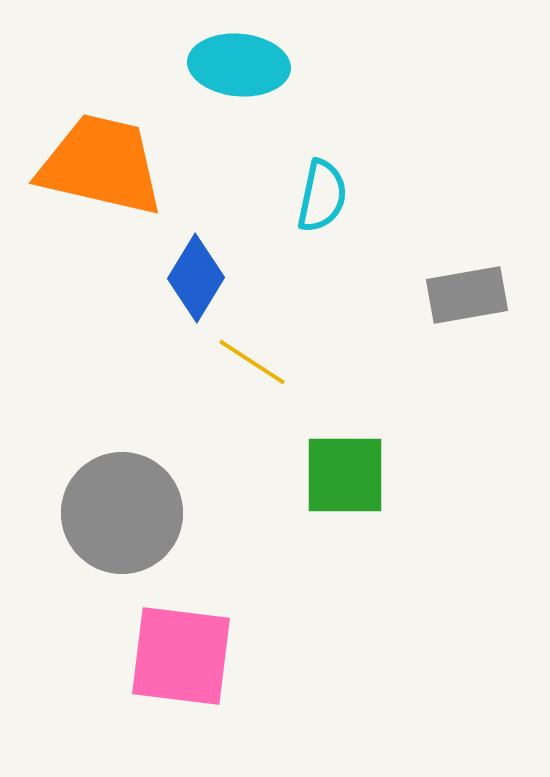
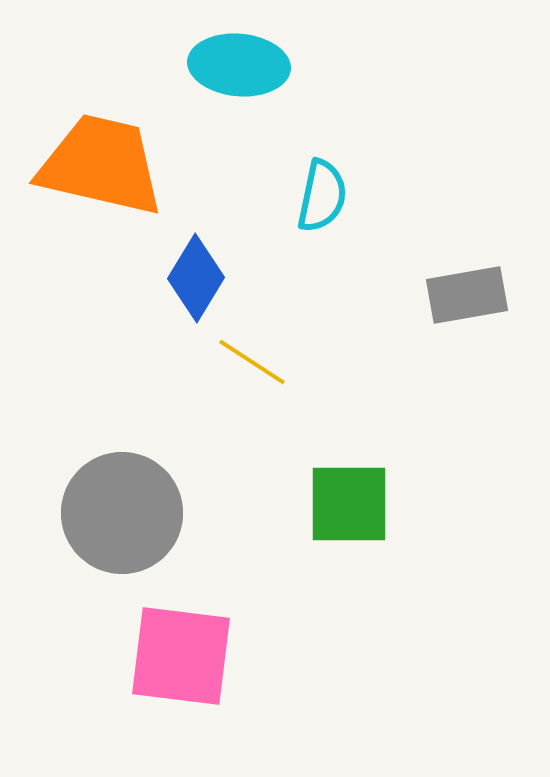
green square: moved 4 px right, 29 px down
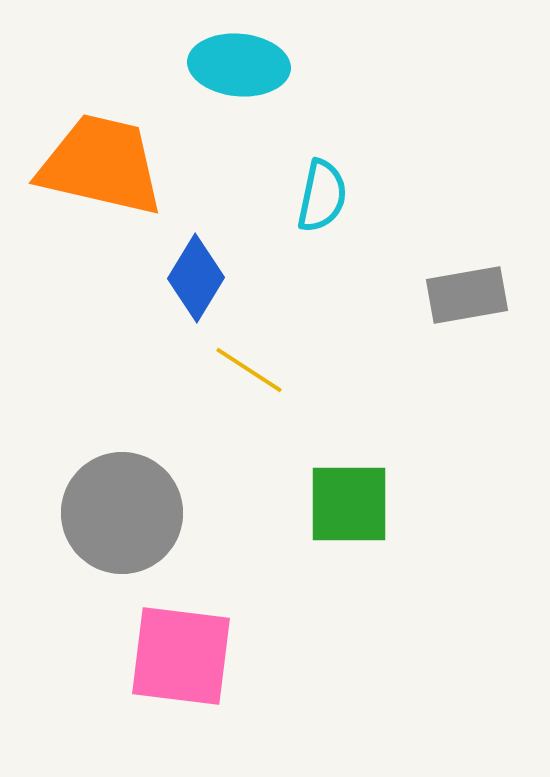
yellow line: moved 3 px left, 8 px down
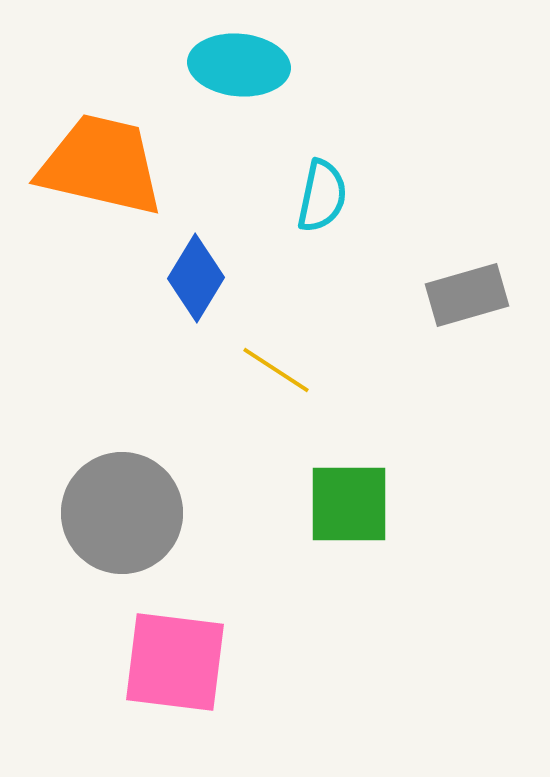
gray rectangle: rotated 6 degrees counterclockwise
yellow line: moved 27 px right
pink square: moved 6 px left, 6 px down
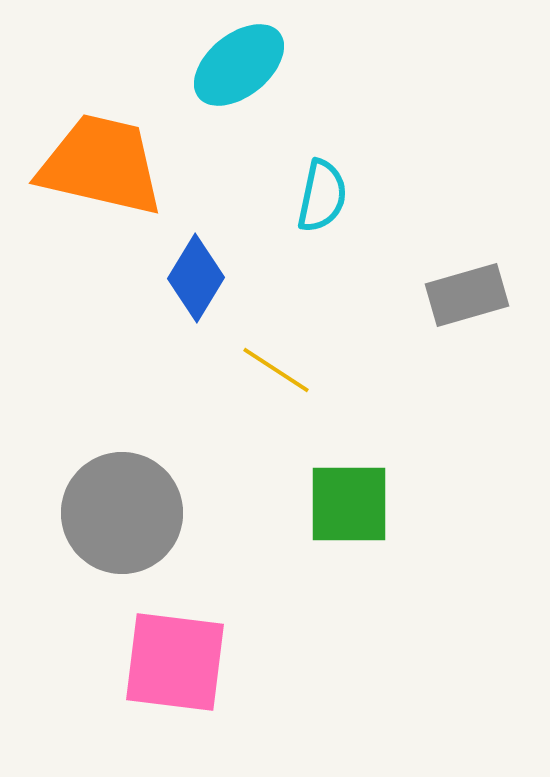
cyan ellipse: rotated 44 degrees counterclockwise
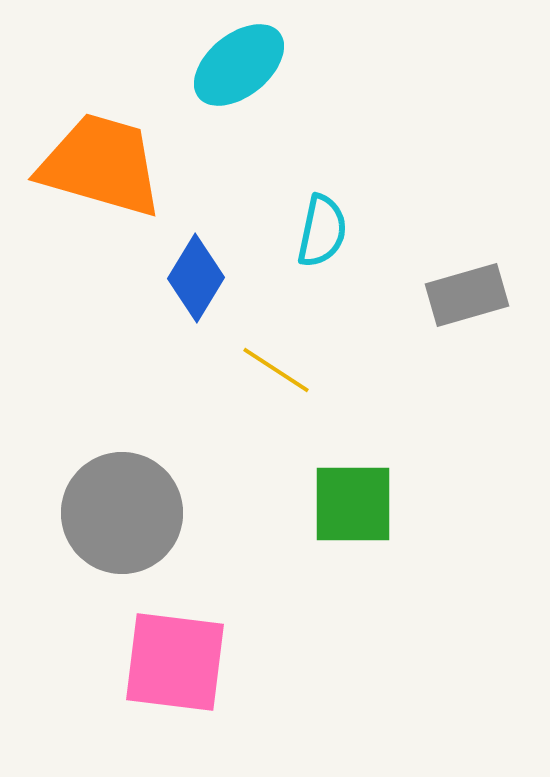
orange trapezoid: rotated 3 degrees clockwise
cyan semicircle: moved 35 px down
green square: moved 4 px right
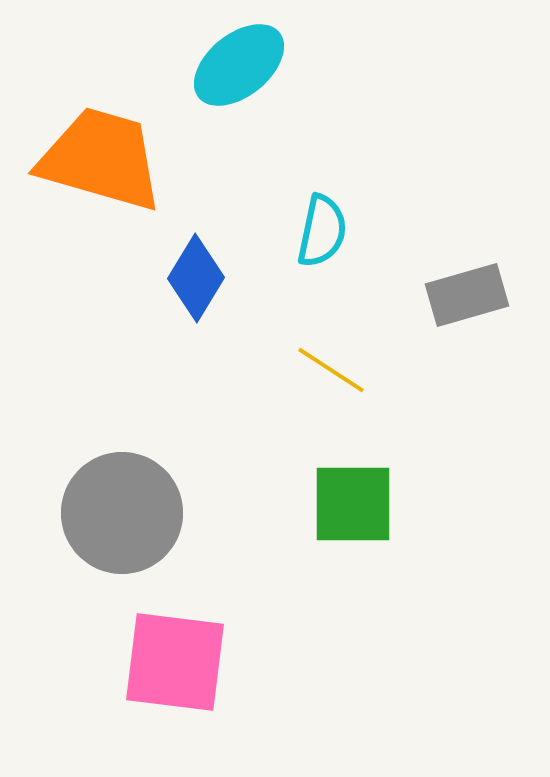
orange trapezoid: moved 6 px up
yellow line: moved 55 px right
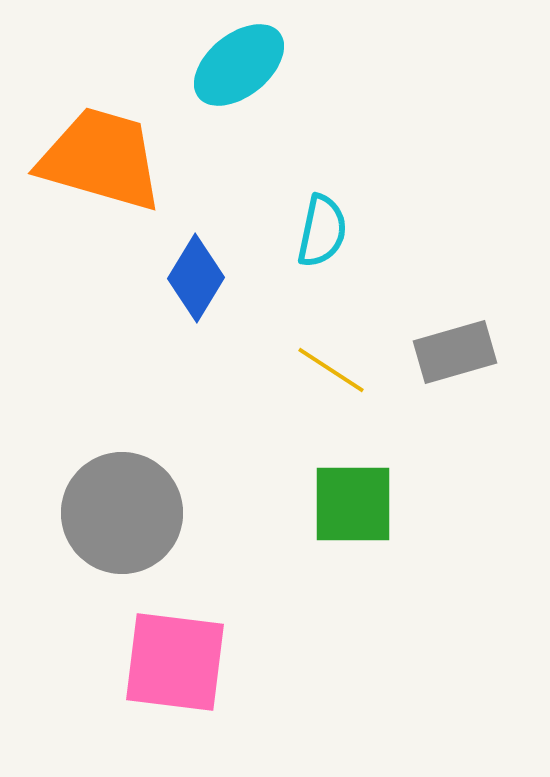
gray rectangle: moved 12 px left, 57 px down
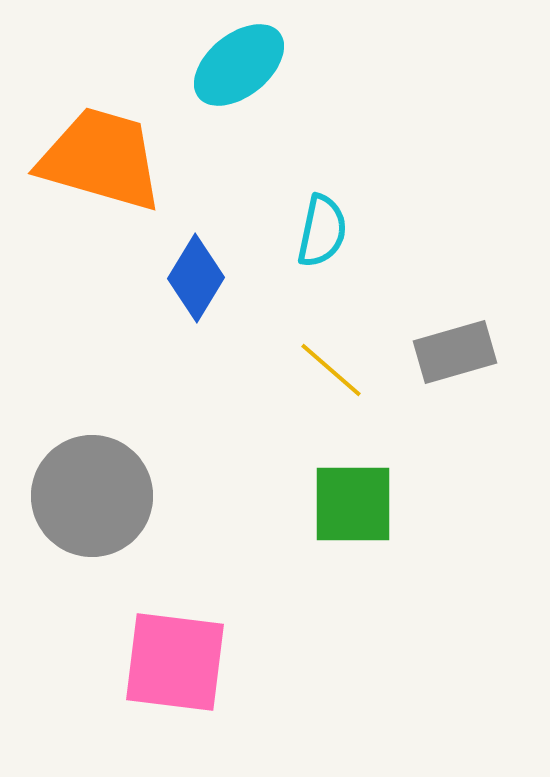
yellow line: rotated 8 degrees clockwise
gray circle: moved 30 px left, 17 px up
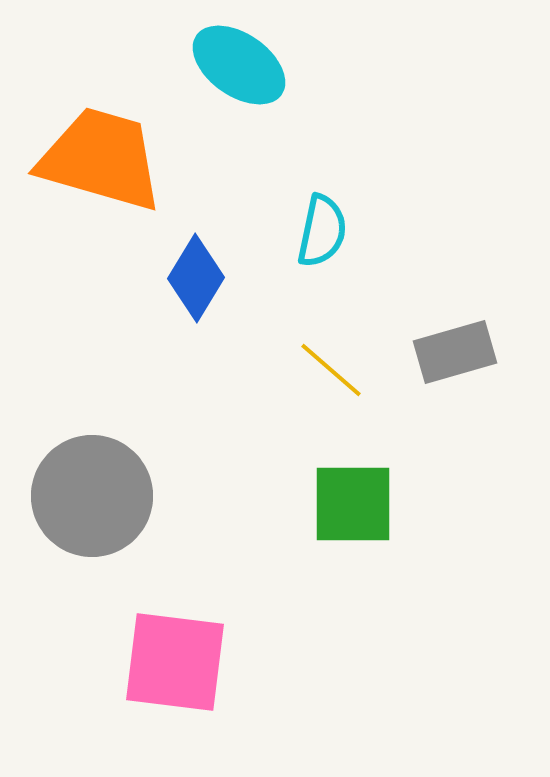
cyan ellipse: rotated 74 degrees clockwise
